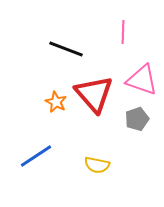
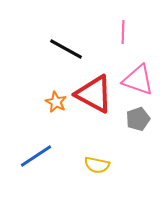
black line: rotated 8 degrees clockwise
pink triangle: moved 4 px left
red triangle: rotated 21 degrees counterclockwise
gray pentagon: moved 1 px right
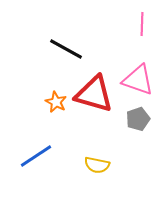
pink line: moved 19 px right, 8 px up
red triangle: rotated 12 degrees counterclockwise
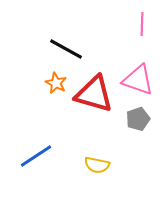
orange star: moved 19 px up
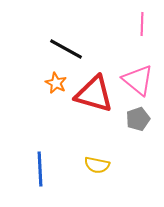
pink triangle: rotated 20 degrees clockwise
blue line: moved 4 px right, 13 px down; rotated 60 degrees counterclockwise
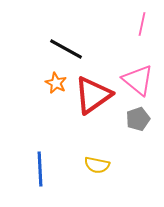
pink line: rotated 10 degrees clockwise
red triangle: moved 1 px left, 1 px down; rotated 51 degrees counterclockwise
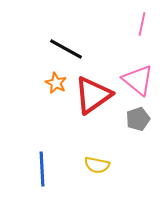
blue line: moved 2 px right
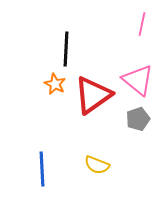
black line: rotated 64 degrees clockwise
orange star: moved 1 px left, 1 px down
yellow semicircle: rotated 10 degrees clockwise
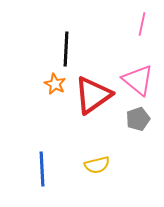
yellow semicircle: rotated 35 degrees counterclockwise
